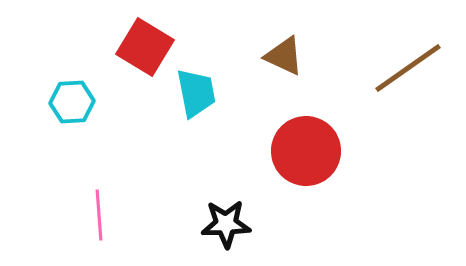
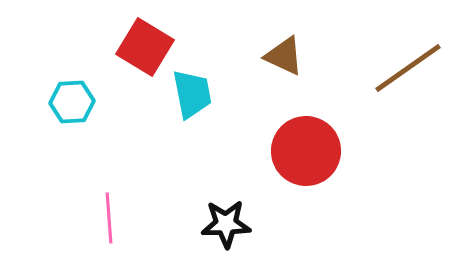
cyan trapezoid: moved 4 px left, 1 px down
pink line: moved 10 px right, 3 px down
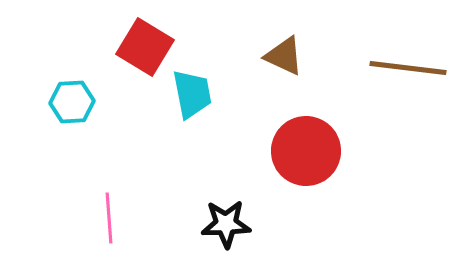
brown line: rotated 42 degrees clockwise
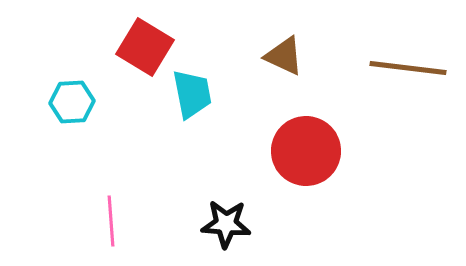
pink line: moved 2 px right, 3 px down
black star: rotated 6 degrees clockwise
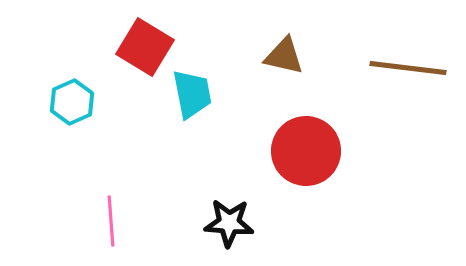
brown triangle: rotated 12 degrees counterclockwise
cyan hexagon: rotated 21 degrees counterclockwise
black star: moved 3 px right, 1 px up
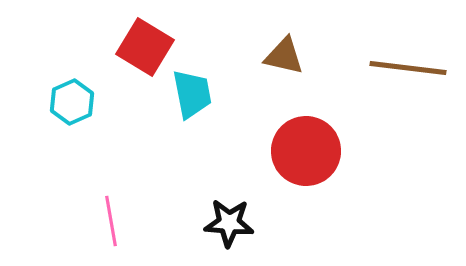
pink line: rotated 6 degrees counterclockwise
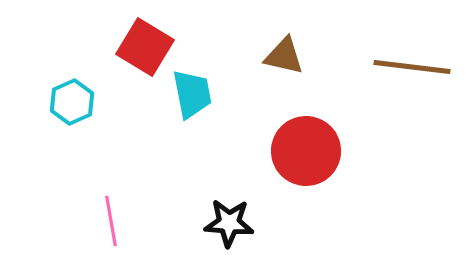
brown line: moved 4 px right, 1 px up
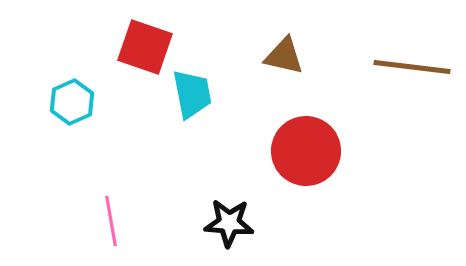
red square: rotated 12 degrees counterclockwise
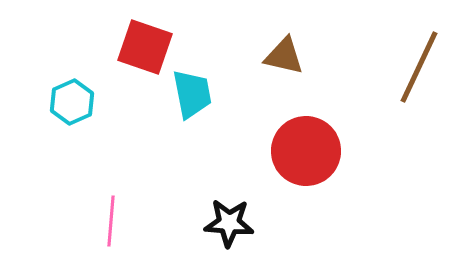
brown line: moved 7 px right; rotated 72 degrees counterclockwise
pink line: rotated 15 degrees clockwise
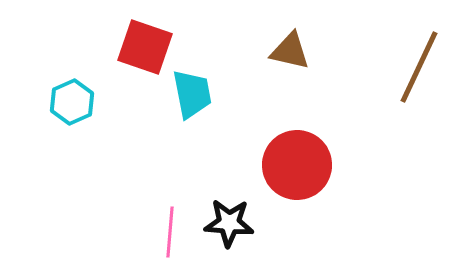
brown triangle: moved 6 px right, 5 px up
red circle: moved 9 px left, 14 px down
pink line: moved 59 px right, 11 px down
